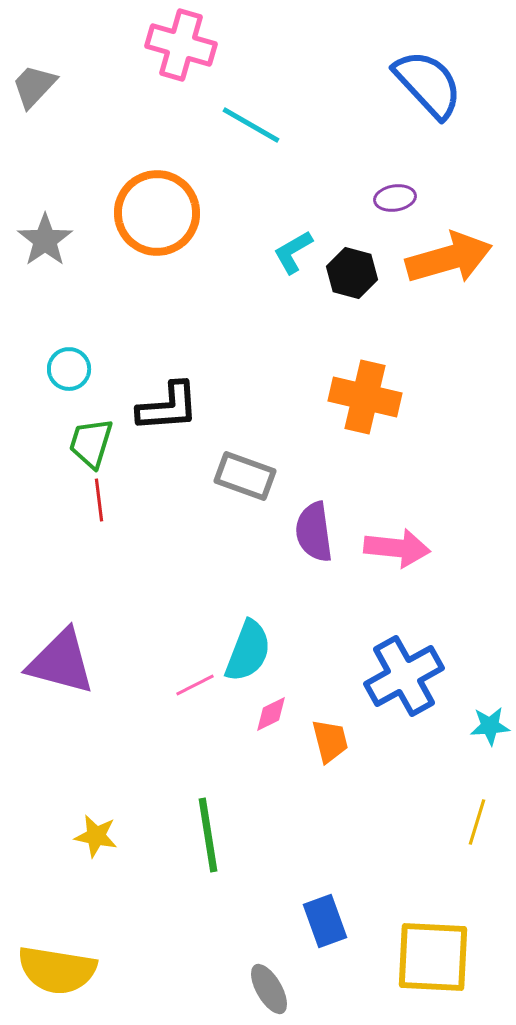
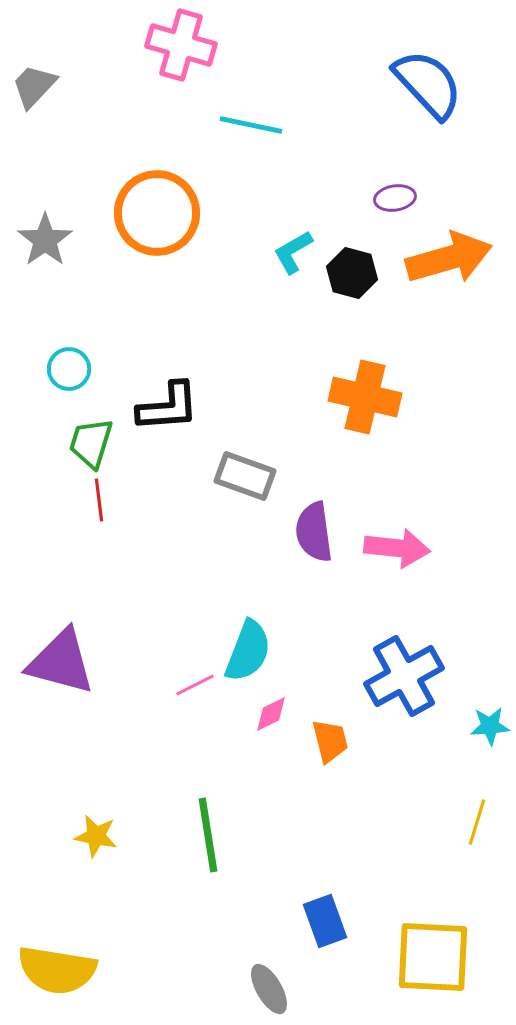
cyan line: rotated 18 degrees counterclockwise
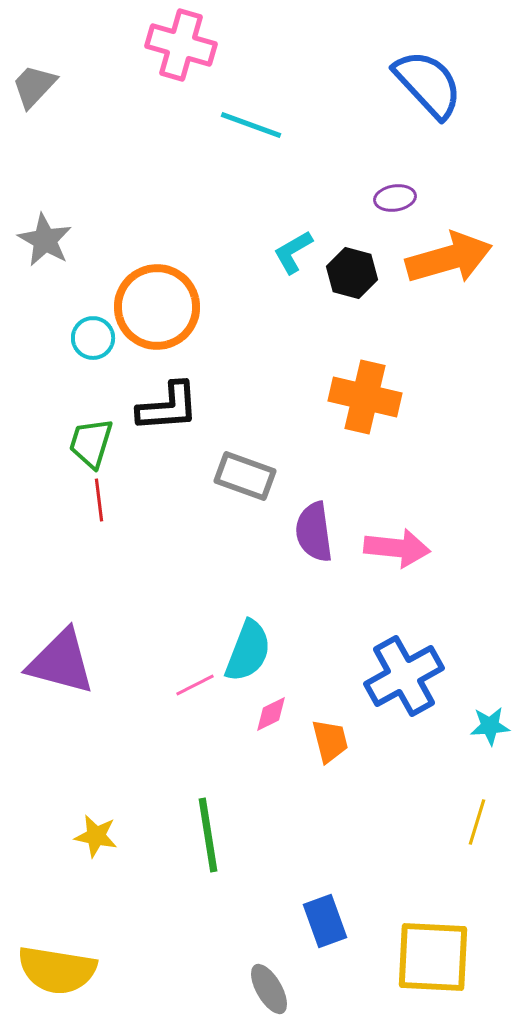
cyan line: rotated 8 degrees clockwise
orange circle: moved 94 px down
gray star: rotated 8 degrees counterclockwise
cyan circle: moved 24 px right, 31 px up
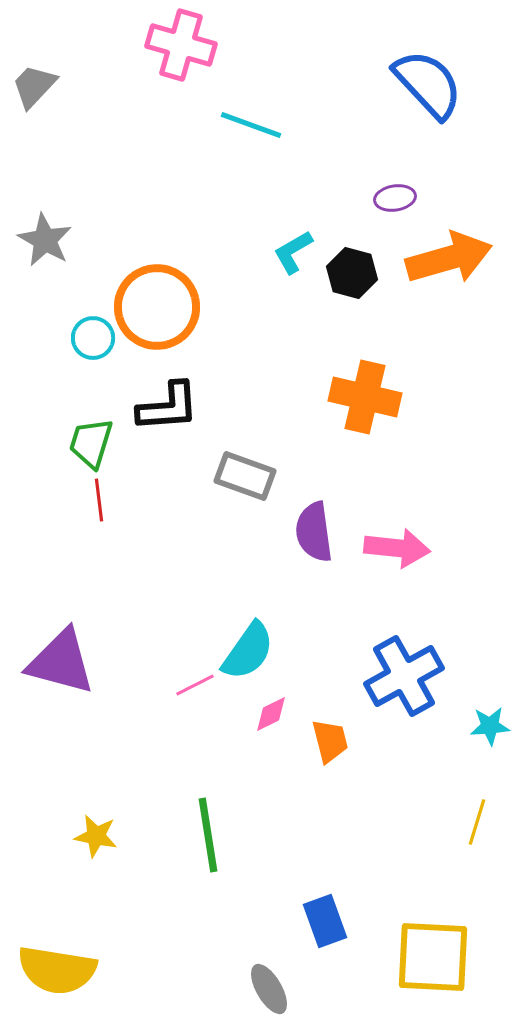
cyan semicircle: rotated 14 degrees clockwise
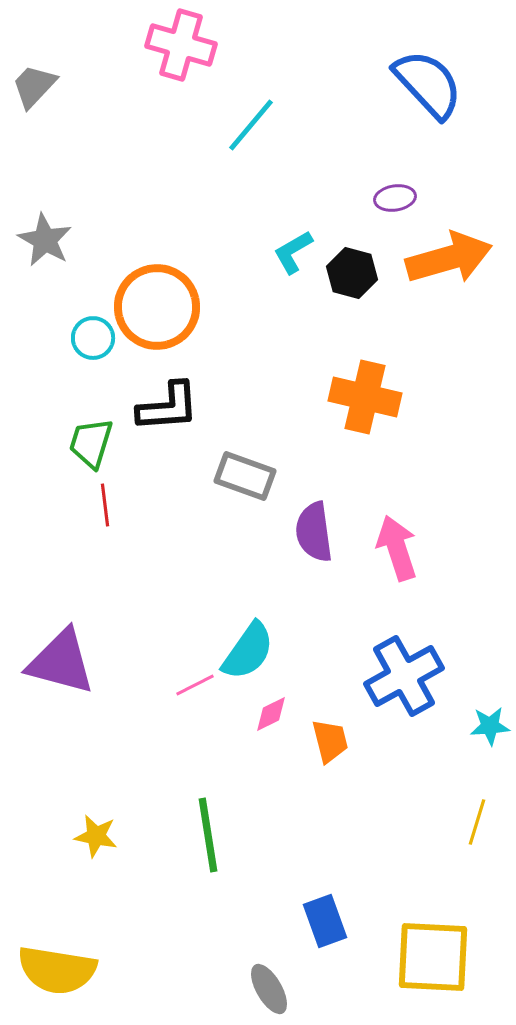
cyan line: rotated 70 degrees counterclockwise
red line: moved 6 px right, 5 px down
pink arrow: rotated 114 degrees counterclockwise
